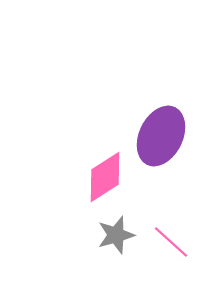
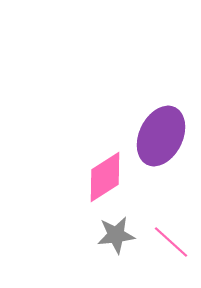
gray star: rotated 9 degrees clockwise
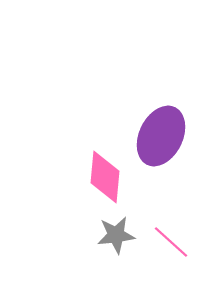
pink diamond: rotated 52 degrees counterclockwise
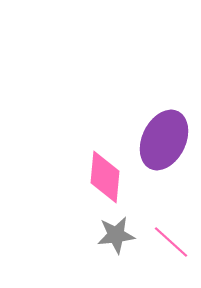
purple ellipse: moved 3 px right, 4 px down
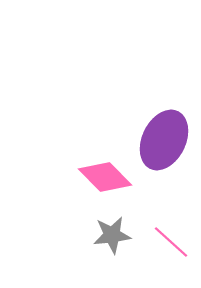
pink diamond: rotated 50 degrees counterclockwise
gray star: moved 4 px left
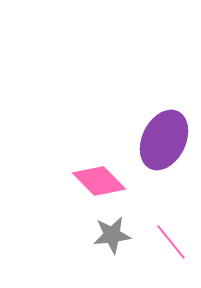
pink diamond: moved 6 px left, 4 px down
pink line: rotated 9 degrees clockwise
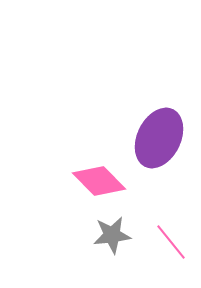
purple ellipse: moved 5 px left, 2 px up
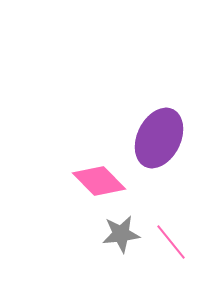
gray star: moved 9 px right, 1 px up
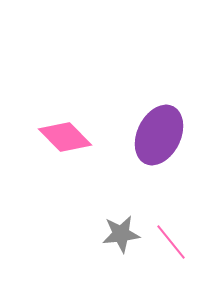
purple ellipse: moved 3 px up
pink diamond: moved 34 px left, 44 px up
